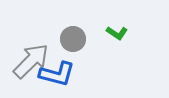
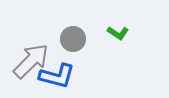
green L-shape: moved 1 px right
blue L-shape: moved 2 px down
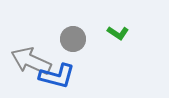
gray arrow: rotated 111 degrees counterclockwise
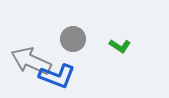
green L-shape: moved 2 px right, 13 px down
blue L-shape: rotated 6 degrees clockwise
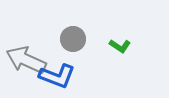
gray arrow: moved 5 px left, 1 px up
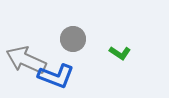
green L-shape: moved 7 px down
blue L-shape: moved 1 px left
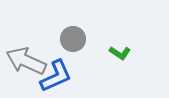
gray arrow: moved 1 px down
blue L-shape: rotated 45 degrees counterclockwise
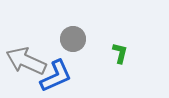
green L-shape: rotated 110 degrees counterclockwise
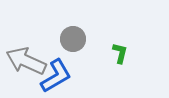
blue L-shape: rotated 6 degrees counterclockwise
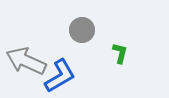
gray circle: moved 9 px right, 9 px up
blue L-shape: moved 4 px right
